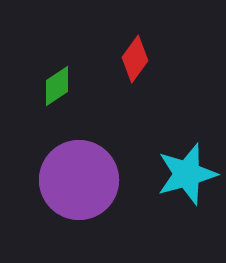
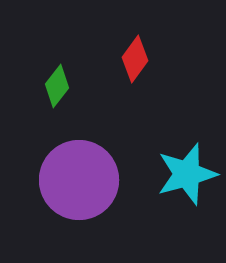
green diamond: rotated 18 degrees counterclockwise
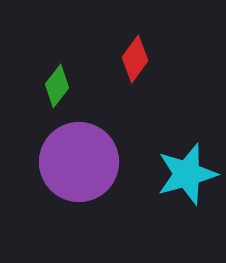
purple circle: moved 18 px up
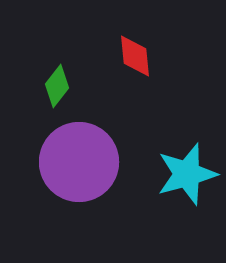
red diamond: moved 3 px up; rotated 42 degrees counterclockwise
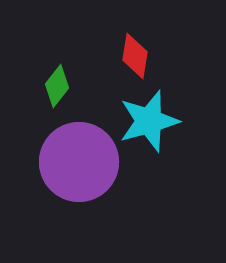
red diamond: rotated 15 degrees clockwise
cyan star: moved 38 px left, 53 px up
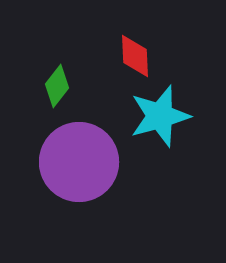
red diamond: rotated 12 degrees counterclockwise
cyan star: moved 11 px right, 5 px up
